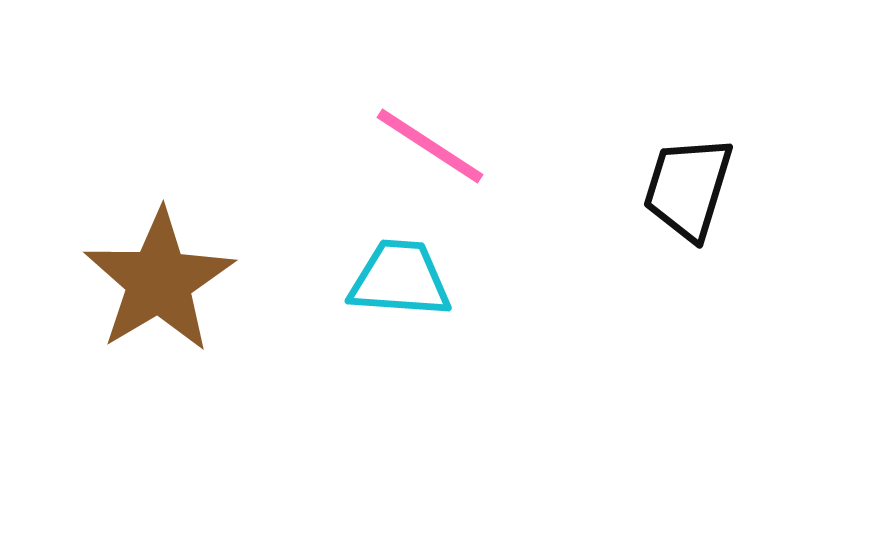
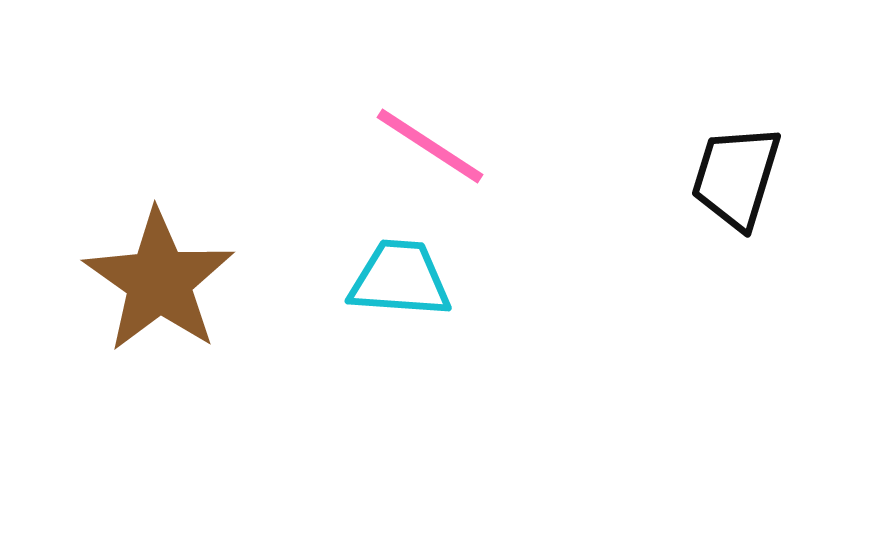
black trapezoid: moved 48 px right, 11 px up
brown star: rotated 6 degrees counterclockwise
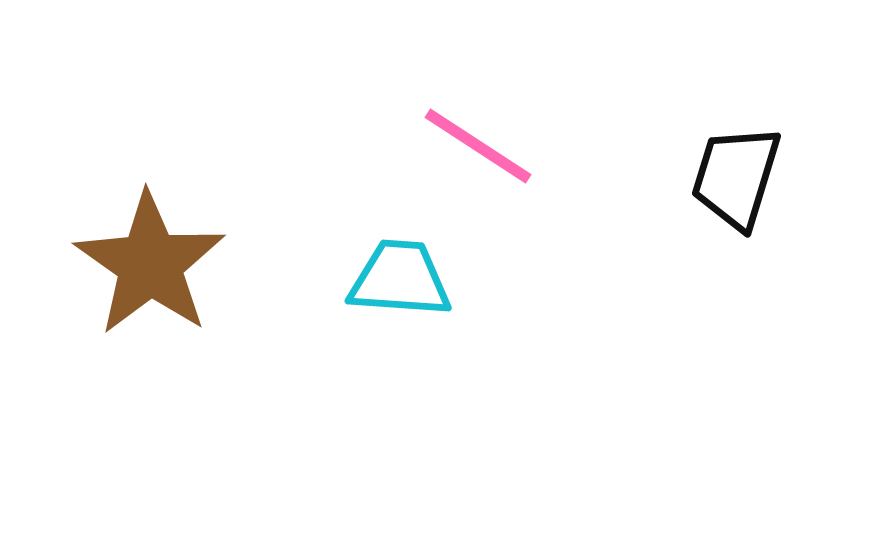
pink line: moved 48 px right
brown star: moved 9 px left, 17 px up
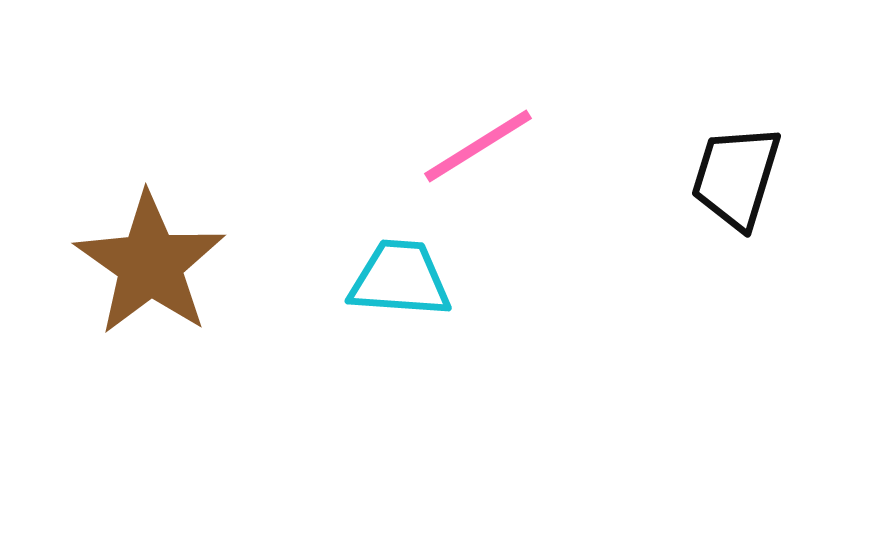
pink line: rotated 65 degrees counterclockwise
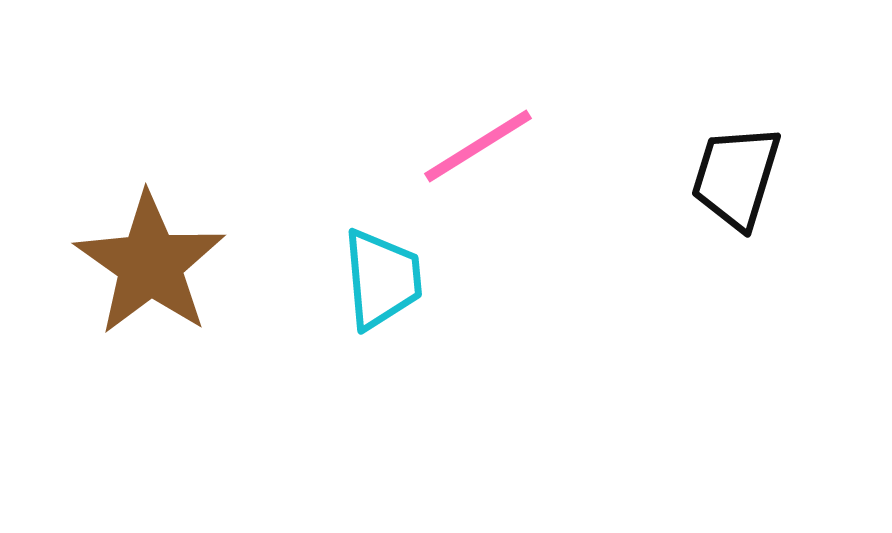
cyan trapezoid: moved 18 px left; rotated 81 degrees clockwise
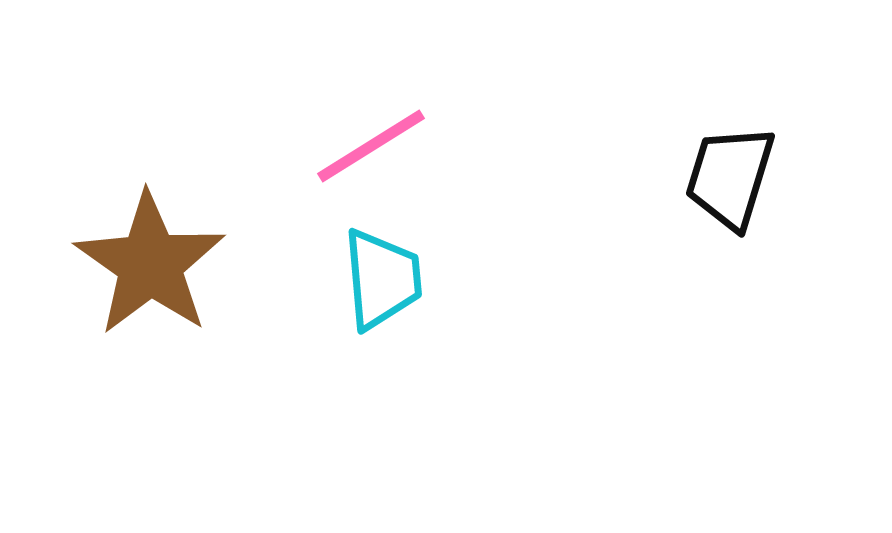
pink line: moved 107 px left
black trapezoid: moved 6 px left
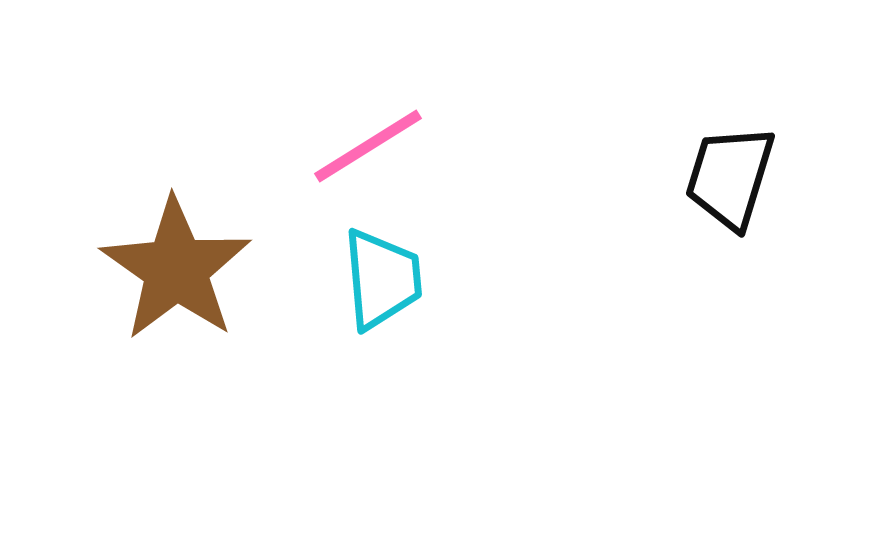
pink line: moved 3 px left
brown star: moved 26 px right, 5 px down
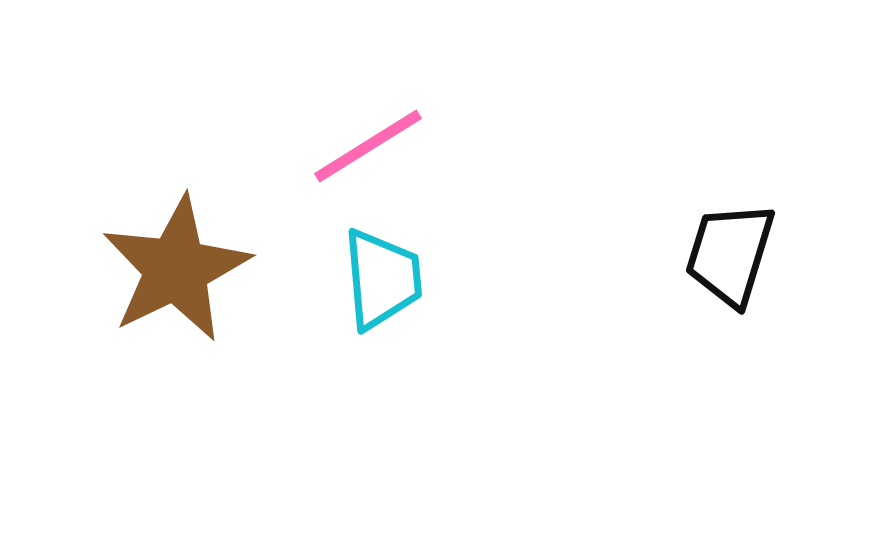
black trapezoid: moved 77 px down
brown star: rotated 11 degrees clockwise
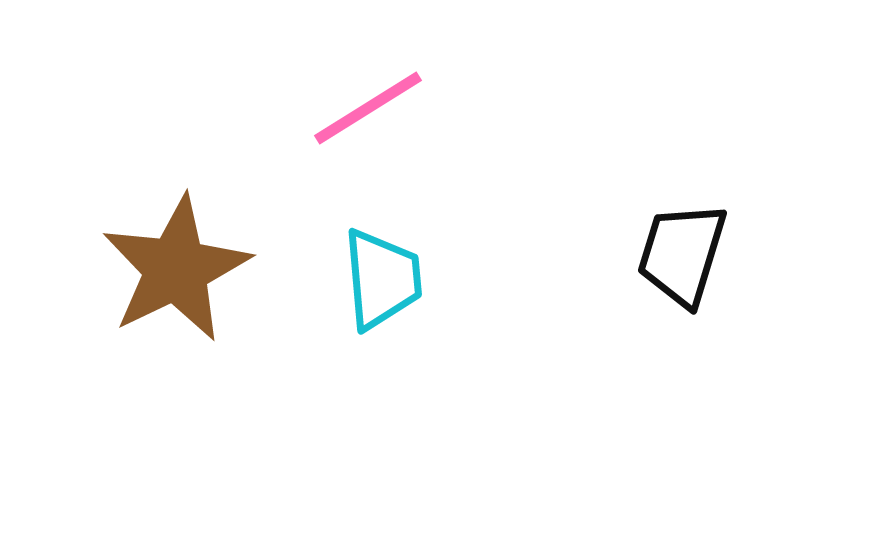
pink line: moved 38 px up
black trapezoid: moved 48 px left
